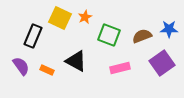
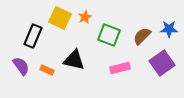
brown semicircle: rotated 24 degrees counterclockwise
black triangle: moved 2 px left, 1 px up; rotated 15 degrees counterclockwise
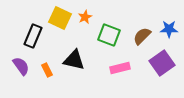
orange rectangle: rotated 40 degrees clockwise
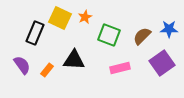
black rectangle: moved 2 px right, 3 px up
black triangle: rotated 10 degrees counterclockwise
purple semicircle: moved 1 px right, 1 px up
orange rectangle: rotated 64 degrees clockwise
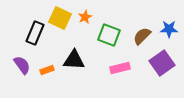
orange rectangle: rotated 32 degrees clockwise
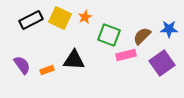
black rectangle: moved 4 px left, 13 px up; rotated 40 degrees clockwise
pink rectangle: moved 6 px right, 13 px up
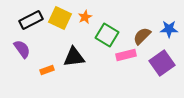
green square: moved 2 px left; rotated 10 degrees clockwise
black triangle: moved 3 px up; rotated 10 degrees counterclockwise
purple semicircle: moved 16 px up
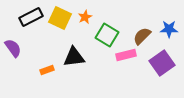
black rectangle: moved 3 px up
purple semicircle: moved 9 px left, 1 px up
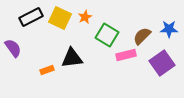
black triangle: moved 2 px left, 1 px down
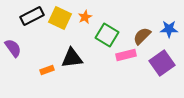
black rectangle: moved 1 px right, 1 px up
